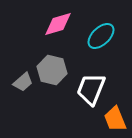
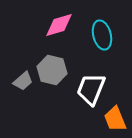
pink diamond: moved 1 px right, 1 px down
cyan ellipse: moved 1 px right, 1 px up; rotated 60 degrees counterclockwise
gray trapezoid: moved 1 px up
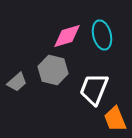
pink diamond: moved 8 px right, 11 px down
gray hexagon: moved 1 px right
gray trapezoid: moved 6 px left, 1 px down
white trapezoid: moved 3 px right
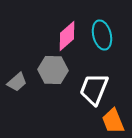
pink diamond: rotated 24 degrees counterclockwise
gray hexagon: rotated 12 degrees counterclockwise
orange trapezoid: moved 2 px left, 2 px down
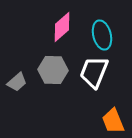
pink diamond: moved 5 px left, 9 px up
white trapezoid: moved 17 px up
